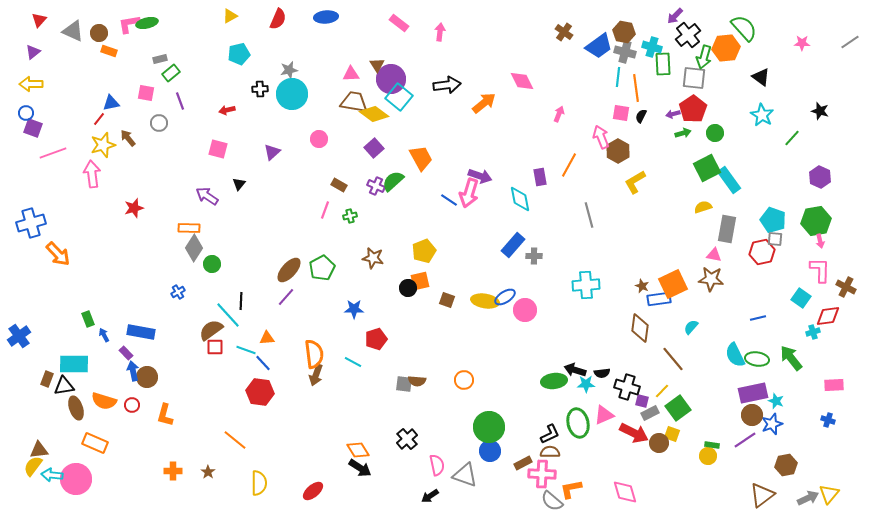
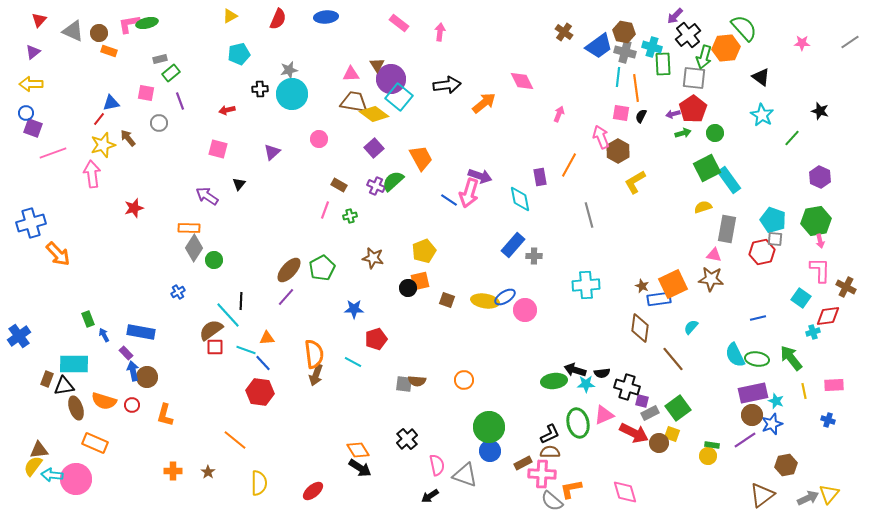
green circle at (212, 264): moved 2 px right, 4 px up
yellow line at (662, 391): moved 142 px right; rotated 56 degrees counterclockwise
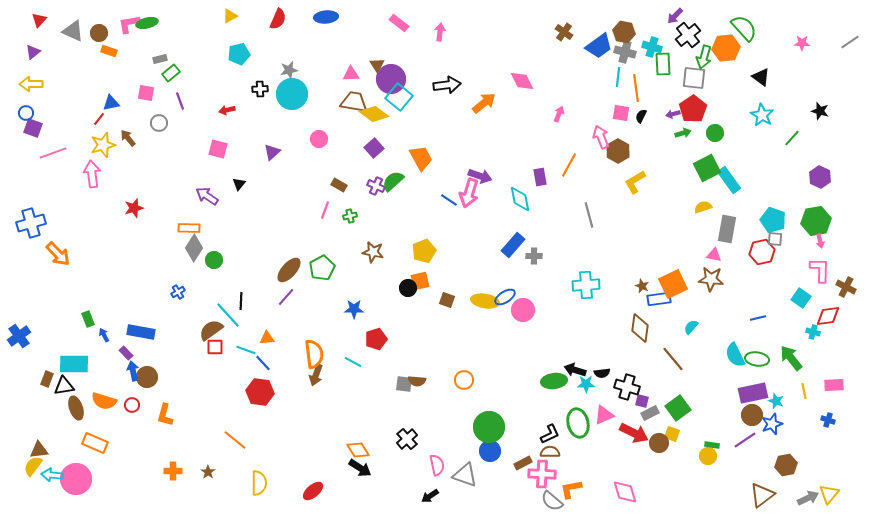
brown star at (373, 258): moved 6 px up
pink circle at (525, 310): moved 2 px left
cyan cross at (813, 332): rotated 32 degrees clockwise
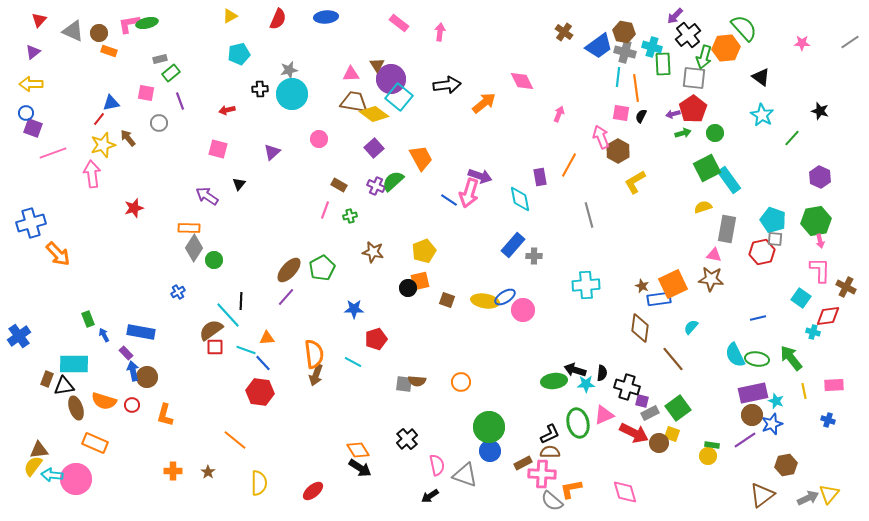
black semicircle at (602, 373): rotated 77 degrees counterclockwise
orange circle at (464, 380): moved 3 px left, 2 px down
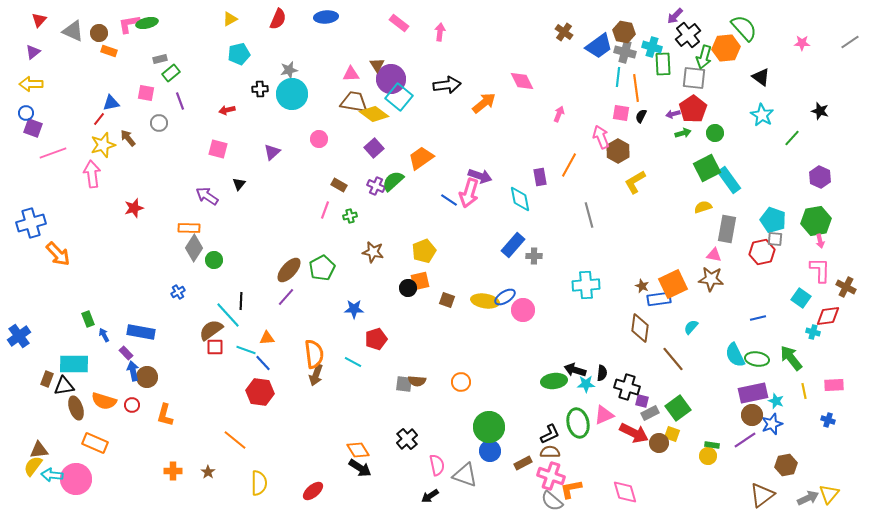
yellow triangle at (230, 16): moved 3 px down
orange trapezoid at (421, 158): rotated 96 degrees counterclockwise
pink cross at (542, 474): moved 9 px right, 2 px down; rotated 16 degrees clockwise
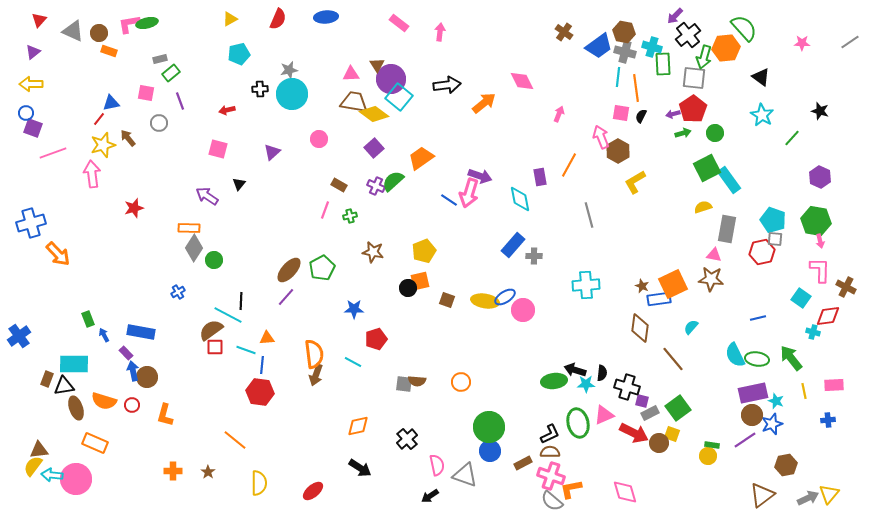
green hexagon at (816, 221): rotated 20 degrees clockwise
cyan line at (228, 315): rotated 20 degrees counterclockwise
blue line at (263, 363): moved 1 px left, 2 px down; rotated 48 degrees clockwise
blue cross at (828, 420): rotated 24 degrees counterclockwise
orange diamond at (358, 450): moved 24 px up; rotated 70 degrees counterclockwise
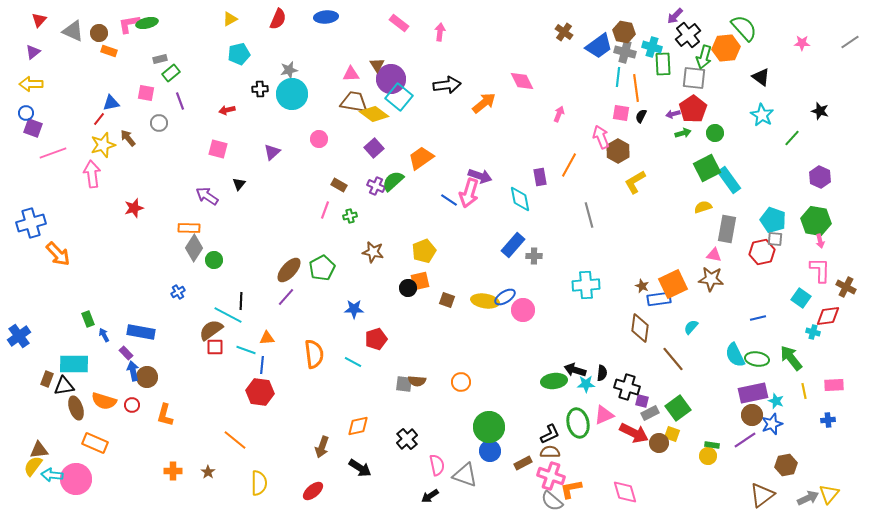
brown arrow at (316, 375): moved 6 px right, 72 px down
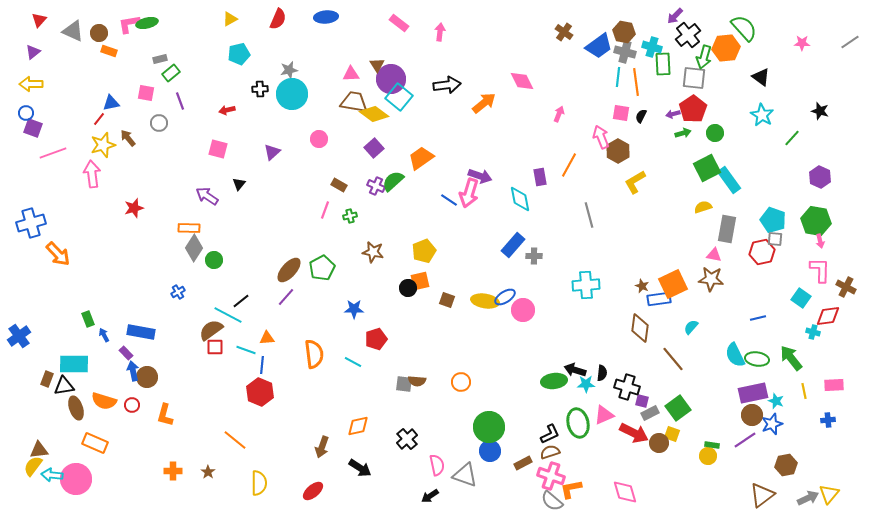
orange line at (636, 88): moved 6 px up
black line at (241, 301): rotated 48 degrees clockwise
red hexagon at (260, 392): rotated 16 degrees clockwise
brown semicircle at (550, 452): rotated 18 degrees counterclockwise
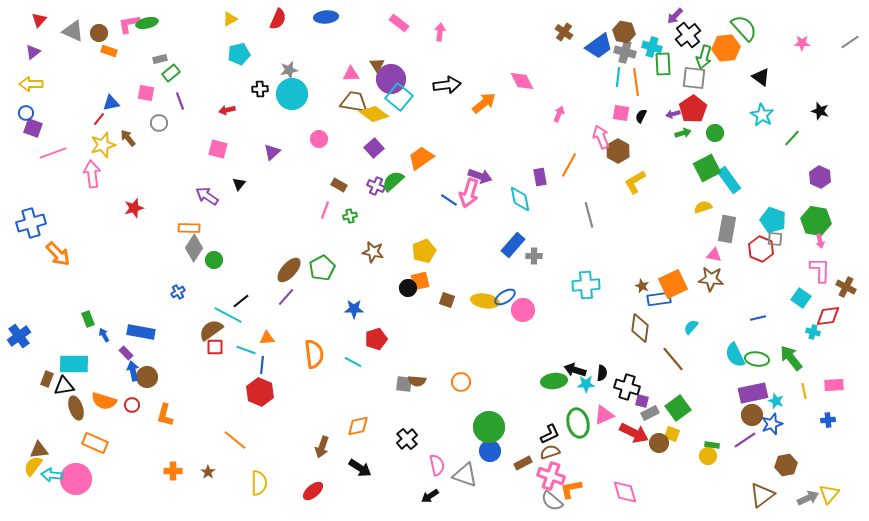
red hexagon at (762, 252): moved 1 px left, 3 px up; rotated 25 degrees counterclockwise
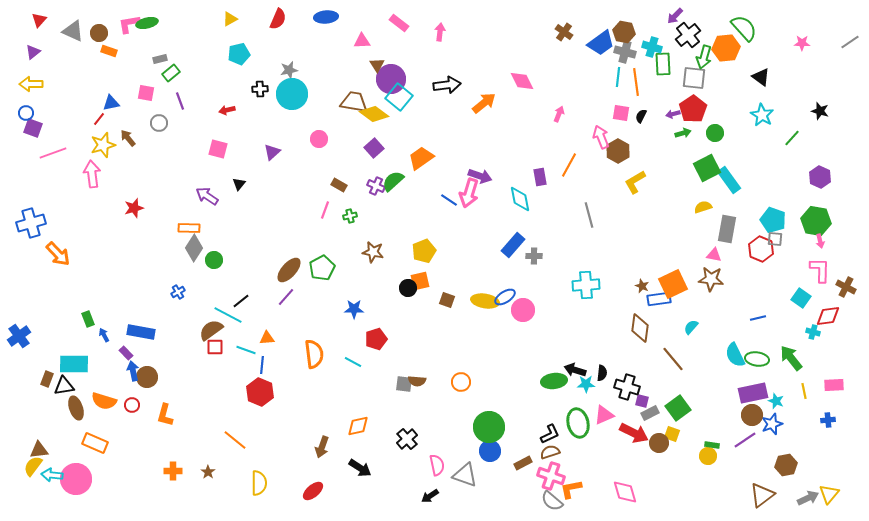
blue trapezoid at (599, 46): moved 2 px right, 3 px up
pink triangle at (351, 74): moved 11 px right, 33 px up
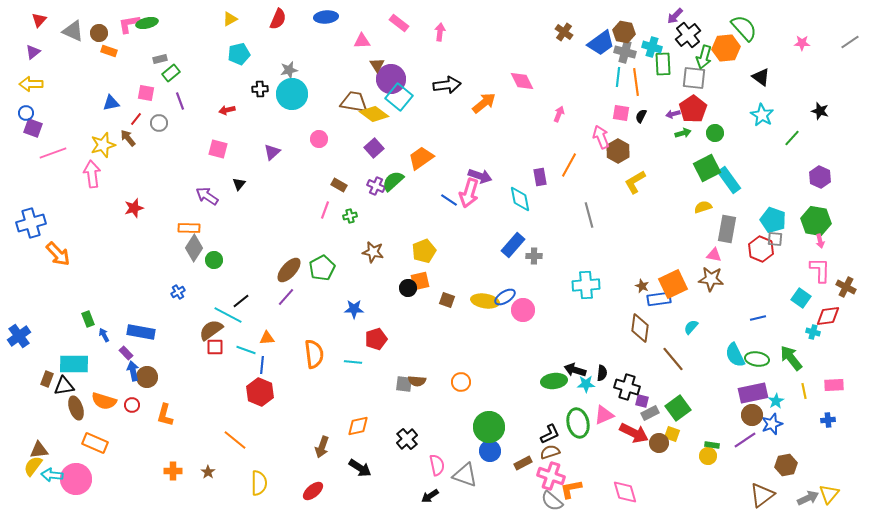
red line at (99, 119): moved 37 px right
cyan line at (353, 362): rotated 24 degrees counterclockwise
cyan star at (776, 401): rotated 21 degrees clockwise
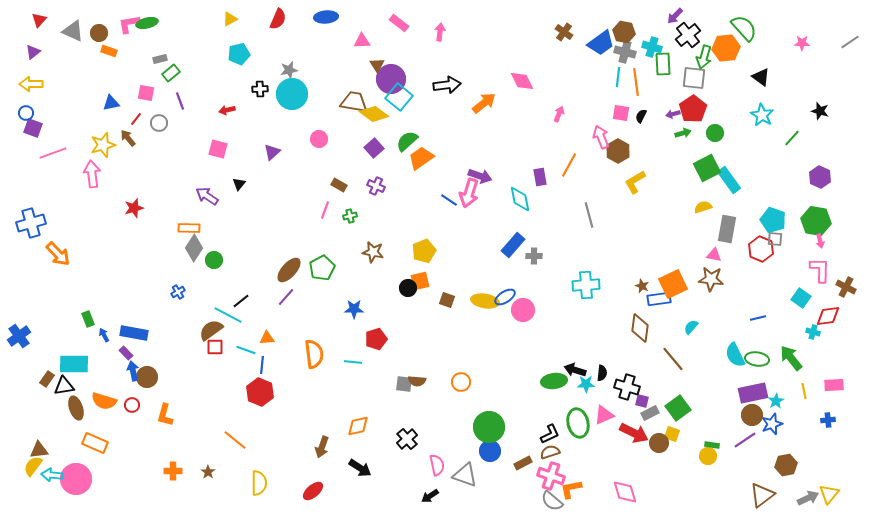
green semicircle at (393, 181): moved 14 px right, 40 px up
blue rectangle at (141, 332): moved 7 px left, 1 px down
brown rectangle at (47, 379): rotated 14 degrees clockwise
